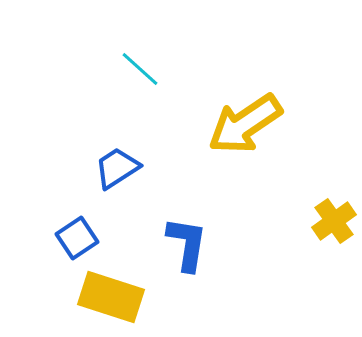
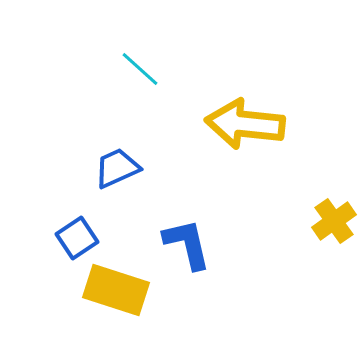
yellow arrow: rotated 40 degrees clockwise
blue trapezoid: rotated 9 degrees clockwise
blue L-shape: rotated 22 degrees counterclockwise
yellow rectangle: moved 5 px right, 7 px up
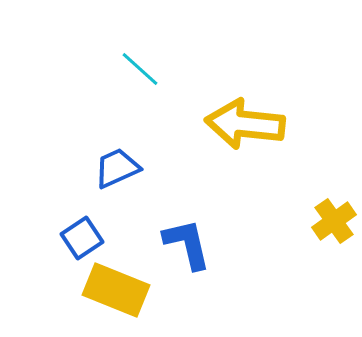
blue square: moved 5 px right
yellow rectangle: rotated 4 degrees clockwise
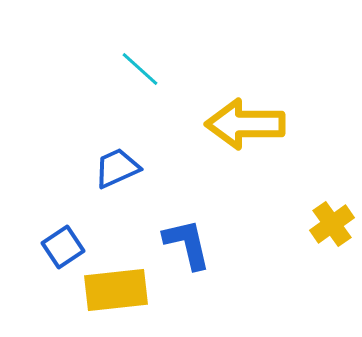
yellow arrow: rotated 6 degrees counterclockwise
yellow cross: moved 2 px left, 3 px down
blue square: moved 19 px left, 9 px down
yellow rectangle: rotated 28 degrees counterclockwise
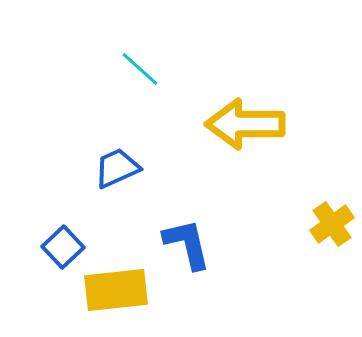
blue square: rotated 9 degrees counterclockwise
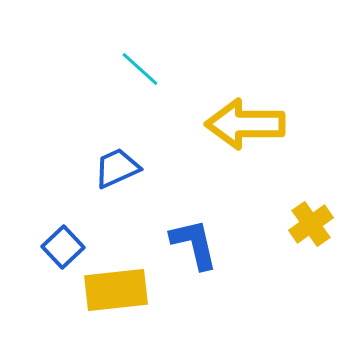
yellow cross: moved 21 px left
blue L-shape: moved 7 px right
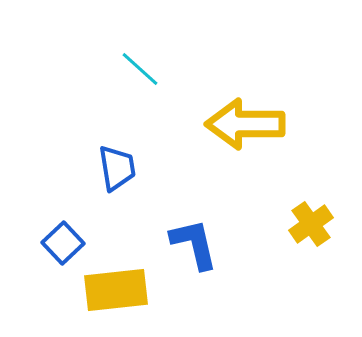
blue trapezoid: rotated 105 degrees clockwise
blue square: moved 4 px up
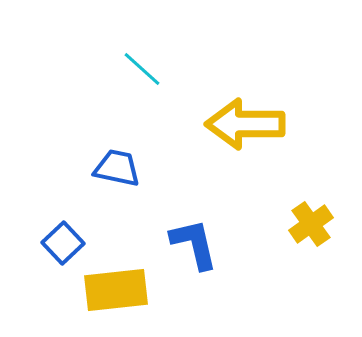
cyan line: moved 2 px right
blue trapezoid: rotated 69 degrees counterclockwise
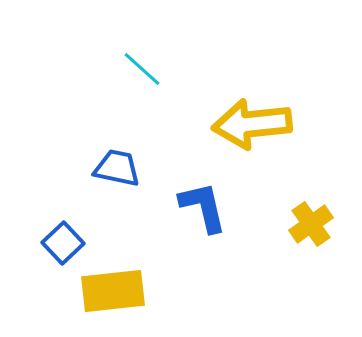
yellow arrow: moved 7 px right; rotated 6 degrees counterclockwise
blue L-shape: moved 9 px right, 37 px up
yellow rectangle: moved 3 px left, 1 px down
